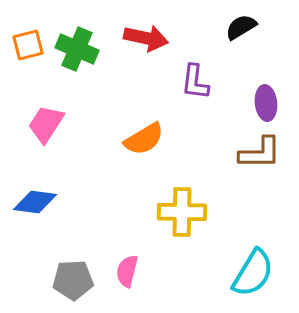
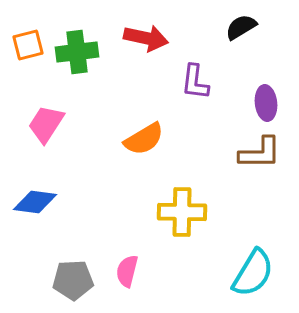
green cross: moved 3 px down; rotated 30 degrees counterclockwise
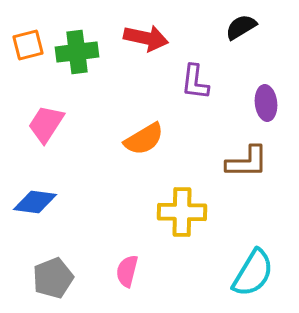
brown L-shape: moved 13 px left, 9 px down
gray pentagon: moved 20 px left, 2 px up; rotated 18 degrees counterclockwise
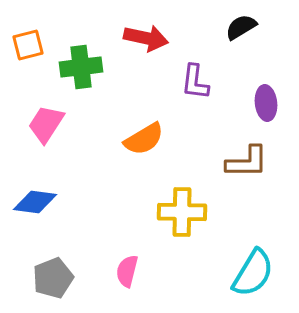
green cross: moved 4 px right, 15 px down
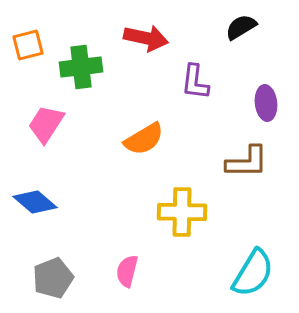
blue diamond: rotated 33 degrees clockwise
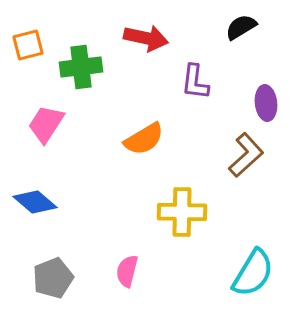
brown L-shape: moved 1 px left, 7 px up; rotated 42 degrees counterclockwise
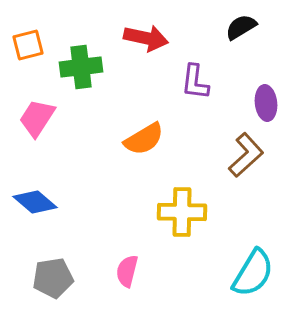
pink trapezoid: moved 9 px left, 6 px up
gray pentagon: rotated 12 degrees clockwise
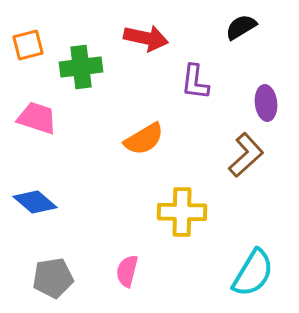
pink trapezoid: rotated 75 degrees clockwise
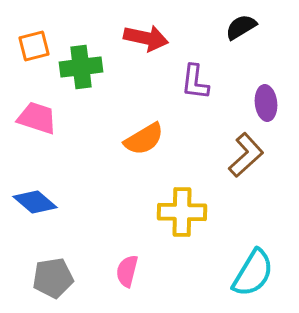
orange square: moved 6 px right, 1 px down
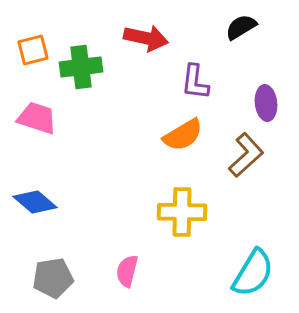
orange square: moved 1 px left, 4 px down
orange semicircle: moved 39 px right, 4 px up
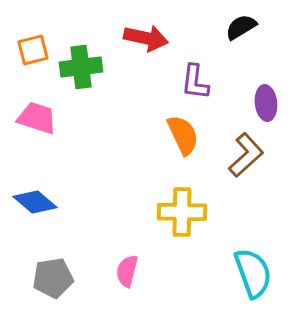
orange semicircle: rotated 84 degrees counterclockwise
cyan semicircle: rotated 51 degrees counterclockwise
